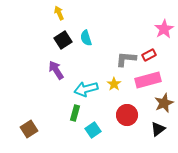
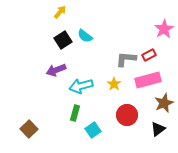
yellow arrow: moved 1 px right, 1 px up; rotated 64 degrees clockwise
cyan semicircle: moved 1 px left, 2 px up; rotated 35 degrees counterclockwise
purple arrow: rotated 78 degrees counterclockwise
cyan arrow: moved 5 px left, 3 px up
brown square: rotated 12 degrees counterclockwise
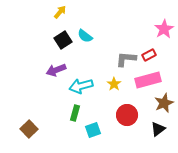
cyan square: rotated 14 degrees clockwise
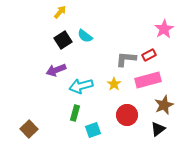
brown star: moved 2 px down
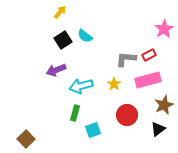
brown square: moved 3 px left, 10 px down
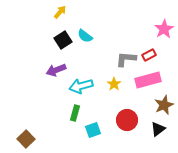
red circle: moved 5 px down
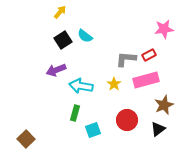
pink star: rotated 24 degrees clockwise
pink rectangle: moved 2 px left
cyan arrow: rotated 25 degrees clockwise
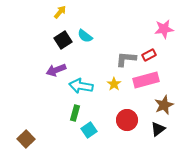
cyan square: moved 4 px left; rotated 14 degrees counterclockwise
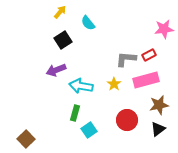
cyan semicircle: moved 3 px right, 13 px up; rotated 14 degrees clockwise
brown star: moved 5 px left; rotated 12 degrees clockwise
